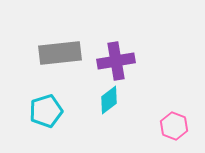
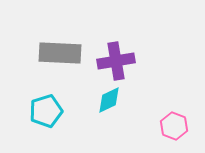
gray rectangle: rotated 9 degrees clockwise
cyan diamond: rotated 12 degrees clockwise
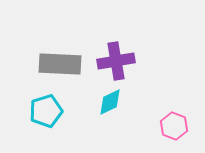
gray rectangle: moved 11 px down
cyan diamond: moved 1 px right, 2 px down
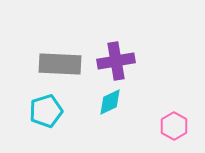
pink hexagon: rotated 8 degrees clockwise
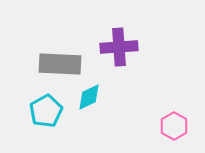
purple cross: moved 3 px right, 14 px up; rotated 6 degrees clockwise
cyan diamond: moved 21 px left, 5 px up
cyan pentagon: rotated 12 degrees counterclockwise
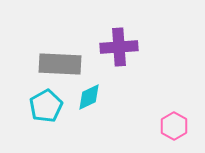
cyan pentagon: moved 5 px up
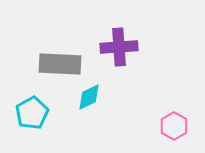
cyan pentagon: moved 14 px left, 7 px down
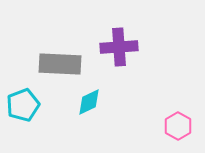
cyan diamond: moved 5 px down
cyan pentagon: moved 9 px left, 8 px up; rotated 8 degrees clockwise
pink hexagon: moved 4 px right
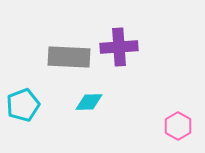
gray rectangle: moved 9 px right, 7 px up
cyan diamond: rotated 24 degrees clockwise
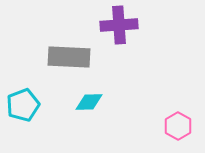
purple cross: moved 22 px up
